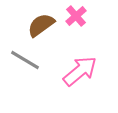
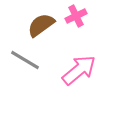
pink cross: rotated 15 degrees clockwise
pink arrow: moved 1 px left, 1 px up
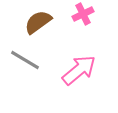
pink cross: moved 7 px right, 2 px up
brown semicircle: moved 3 px left, 3 px up
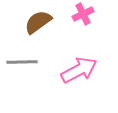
gray line: moved 3 px left, 2 px down; rotated 32 degrees counterclockwise
pink arrow: rotated 12 degrees clockwise
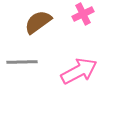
pink arrow: moved 1 px down
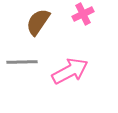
brown semicircle: rotated 20 degrees counterclockwise
pink arrow: moved 9 px left
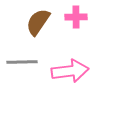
pink cross: moved 7 px left, 3 px down; rotated 25 degrees clockwise
pink arrow: rotated 21 degrees clockwise
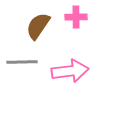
brown semicircle: moved 4 px down
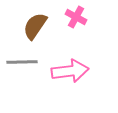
pink cross: rotated 30 degrees clockwise
brown semicircle: moved 3 px left
